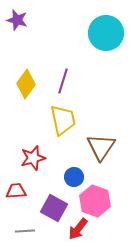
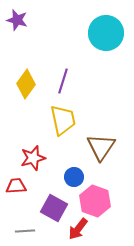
red trapezoid: moved 5 px up
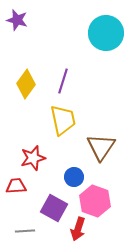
red arrow: rotated 20 degrees counterclockwise
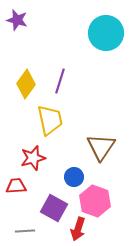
purple line: moved 3 px left
yellow trapezoid: moved 13 px left
